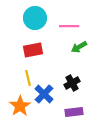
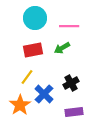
green arrow: moved 17 px left, 1 px down
yellow line: moved 1 px left, 1 px up; rotated 49 degrees clockwise
black cross: moved 1 px left
orange star: moved 1 px up
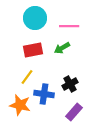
black cross: moved 1 px left, 1 px down
blue cross: rotated 36 degrees counterclockwise
orange star: rotated 25 degrees counterclockwise
purple rectangle: rotated 42 degrees counterclockwise
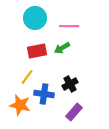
red rectangle: moved 4 px right, 1 px down
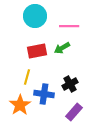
cyan circle: moved 2 px up
yellow line: rotated 21 degrees counterclockwise
orange star: rotated 25 degrees clockwise
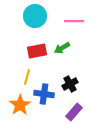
pink line: moved 5 px right, 5 px up
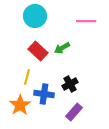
pink line: moved 12 px right
red rectangle: moved 1 px right; rotated 54 degrees clockwise
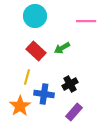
red rectangle: moved 2 px left
orange star: moved 1 px down
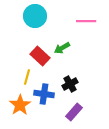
red rectangle: moved 4 px right, 5 px down
orange star: moved 1 px up
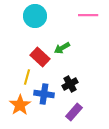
pink line: moved 2 px right, 6 px up
red rectangle: moved 1 px down
